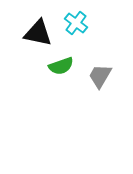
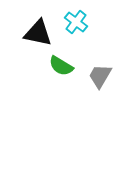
cyan cross: moved 1 px up
green semicircle: rotated 50 degrees clockwise
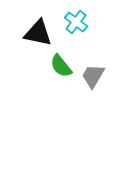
green semicircle: rotated 20 degrees clockwise
gray trapezoid: moved 7 px left
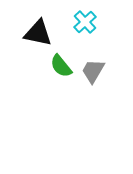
cyan cross: moved 9 px right; rotated 10 degrees clockwise
gray trapezoid: moved 5 px up
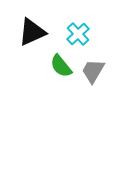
cyan cross: moved 7 px left, 12 px down
black triangle: moved 6 px left, 1 px up; rotated 36 degrees counterclockwise
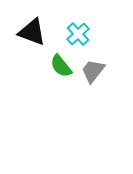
black triangle: rotated 44 degrees clockwise
gray trapezoid: rotated 8 degrees clockwise
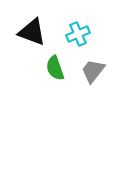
cyan cross: rotated 20 degrees clockwise
green semicircle: moved 6 px left, 2 px down; rotated 20 degrees clockwise
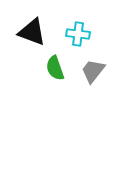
cyan cross: rotated 30 degrees clockwise
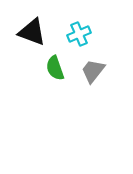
cyan cross: moved 1 px right; rotated 30 degrees counterclockwise
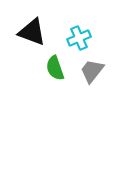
cyan cross: moved 4 px down
gray trapezoid: moved 1 px left
